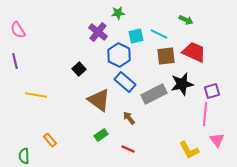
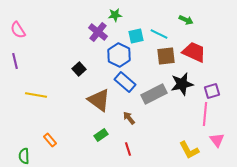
green star: moved 3 px left, 2 px down
red line: rotated 48 degrees clockwise
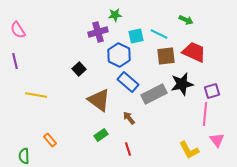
purple cross: rotated 36 degrees clockwise
blue rectangle: moved 3 px right
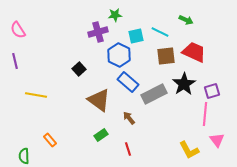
cyan line: moved 1 px right, 2 px up
black star: moved 2 px right; rotated 20 degrees counterclockwise
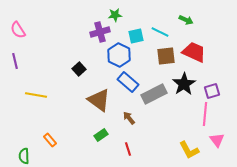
purple cross: moved 2 px right
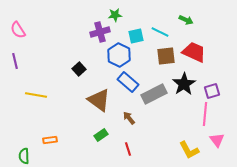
orange rectangle: rotated 56 degrees counterclockwise
